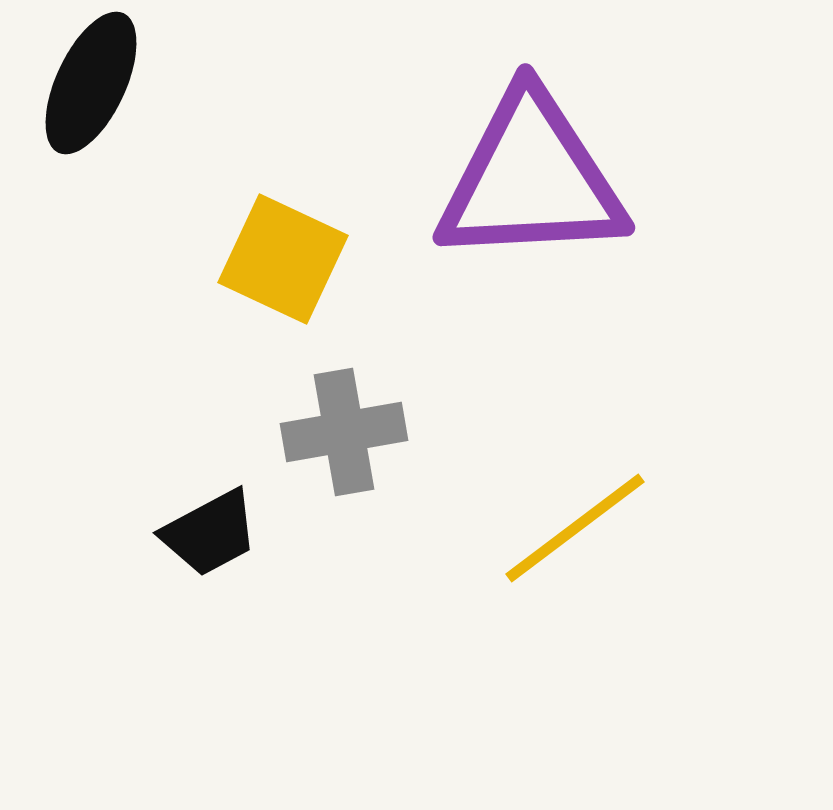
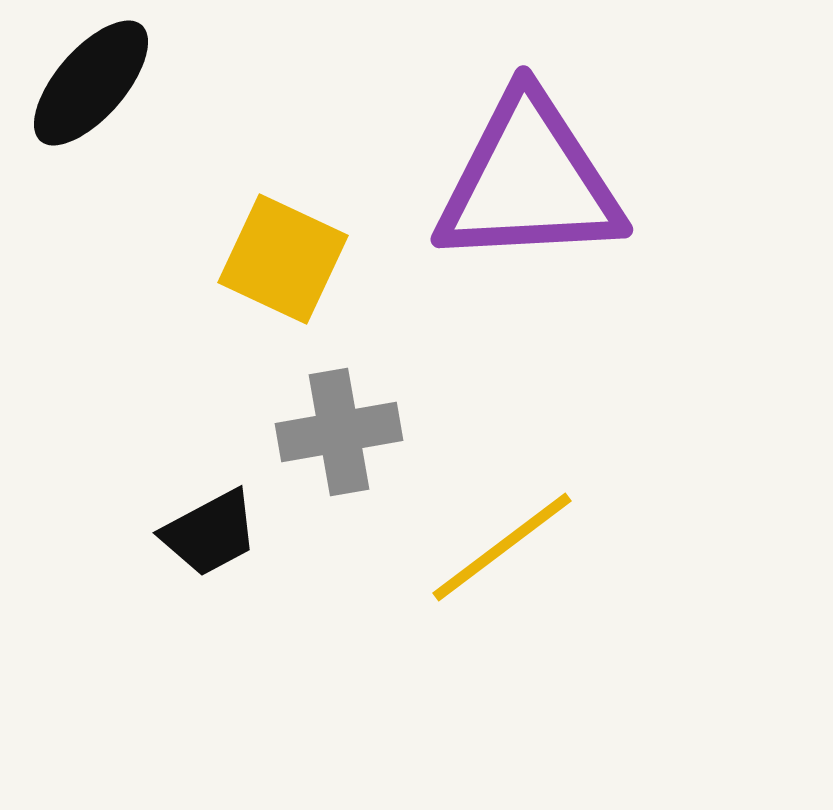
black ellipse: rotated 16 degrees clockwise
purple triangle: moved 2 px left, 2 px down
gray cross: moved 5 px left
yellow line: moved 73 px left, 19 px down
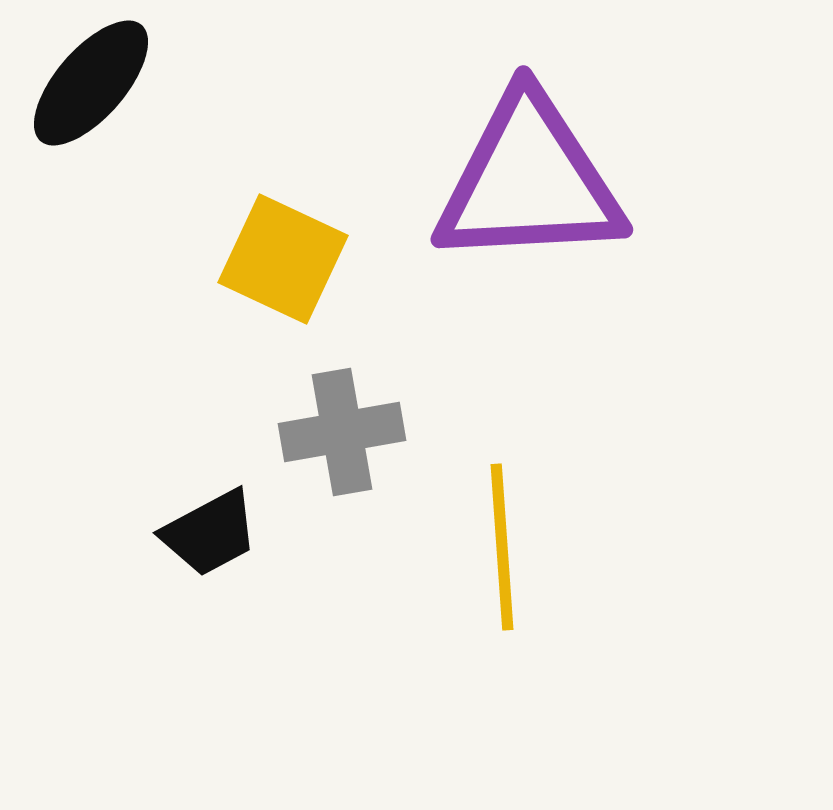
gray cross: moved 3 px right
yellow line: rotated 57 degrees counterclockwise
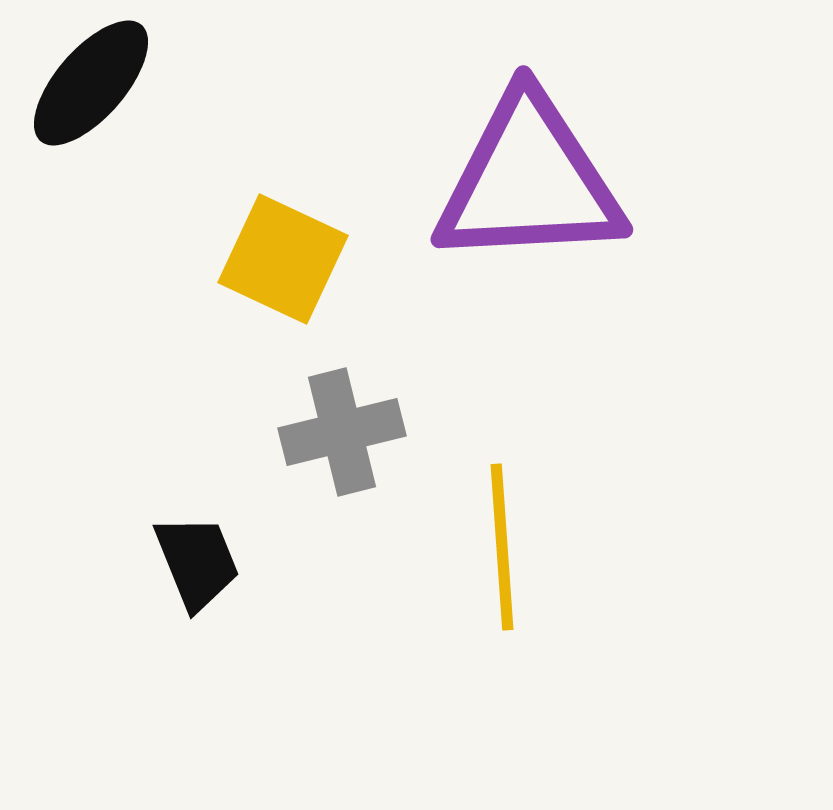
gray cross: rotated 4 degrees counterclockwise
black trapezoid: moved 13 px left, 29 px down; rotated 84 degrees counterclockwise
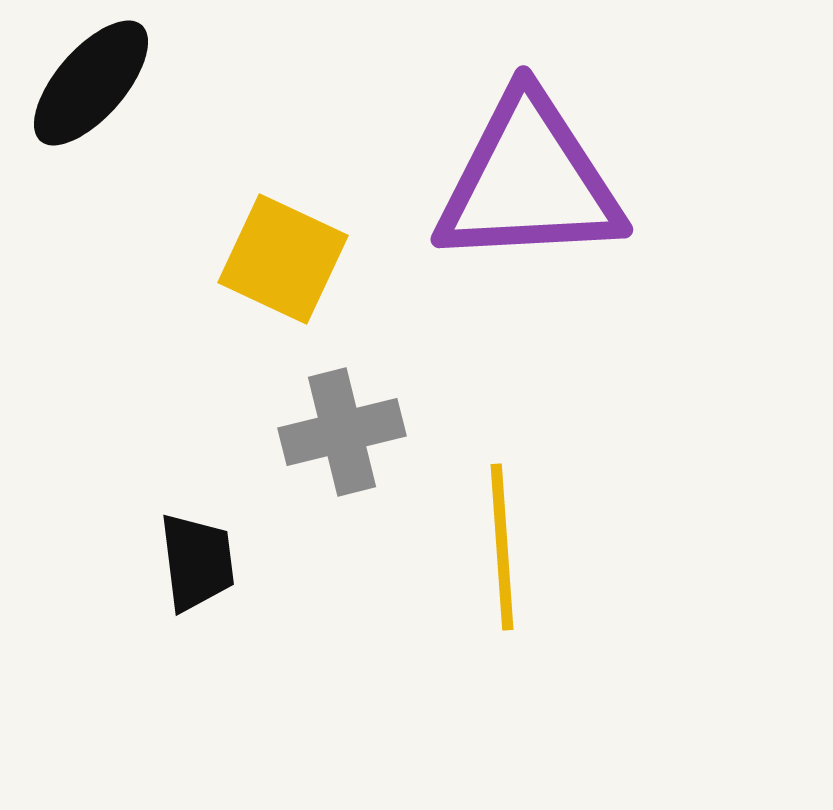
black trapezoid: rotated 15 degrees clockwise
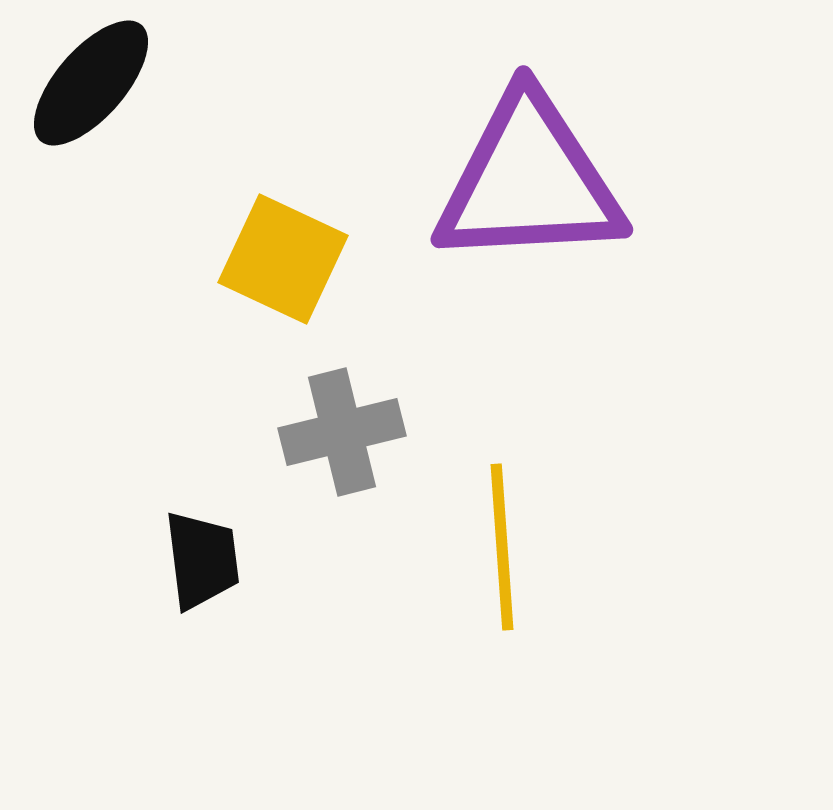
black trapezoid: moved 5 px right, 2 px up
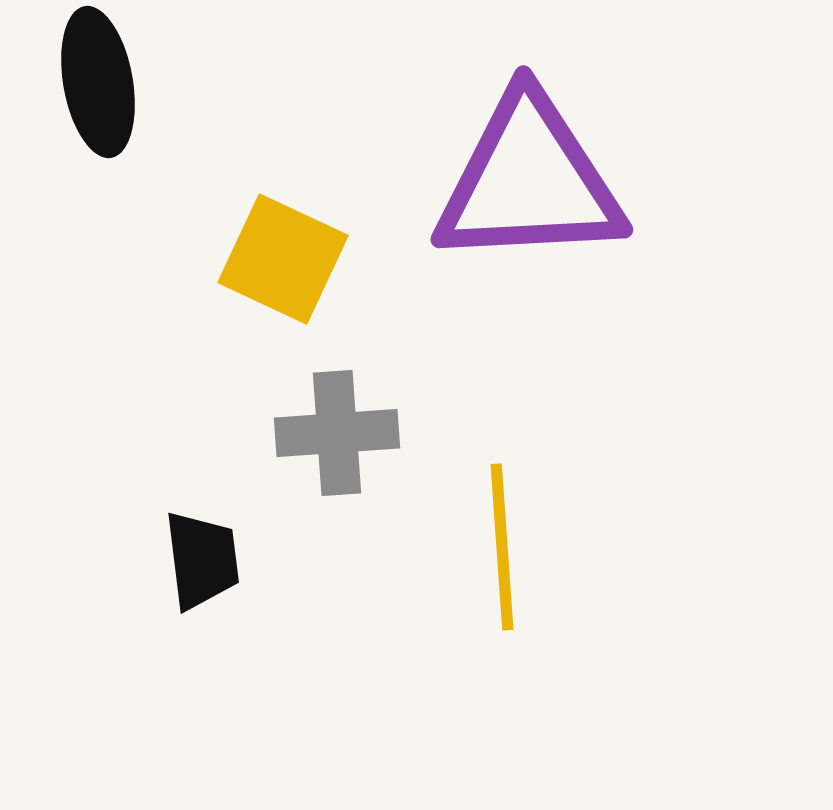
black ellipse: moved 7 px right, 1 px up; rotated 51 degrees counterclockwise
gray cross: moved 5 px left, 1 px down; rotated 10 degrees clockwise
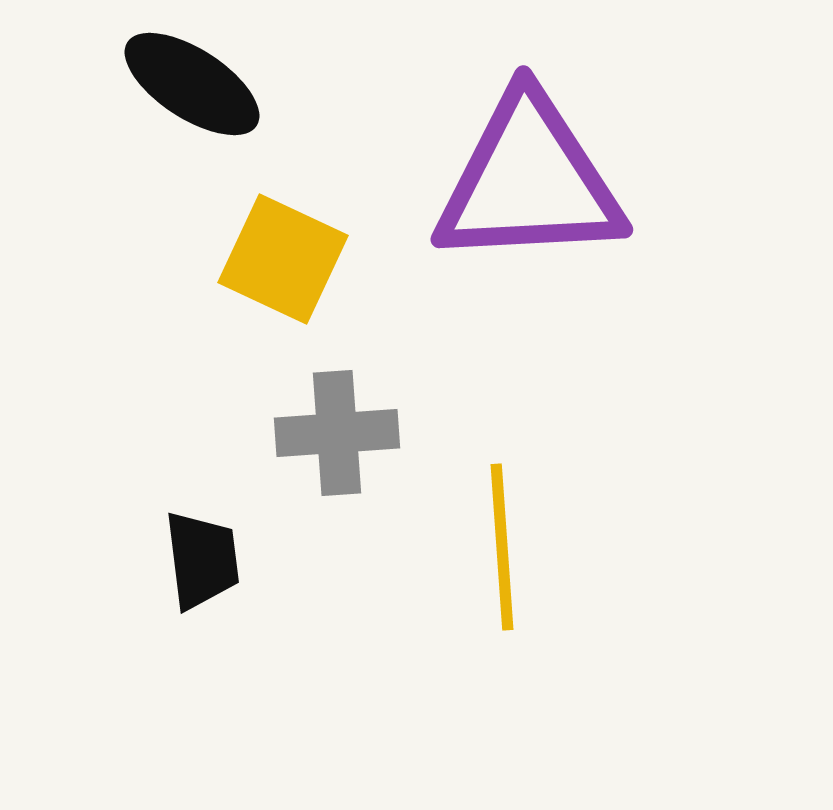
black ellipse: moved 94 px right, 2 px down; rotated 47 degrees counterclockwise
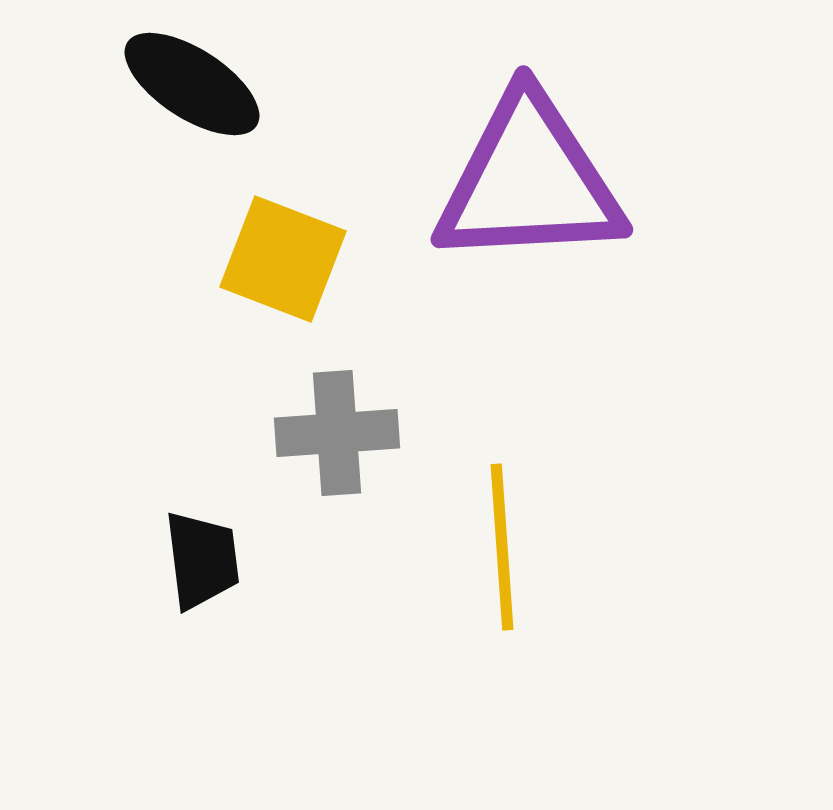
yellow square: rotated 4 degrees counterclockwise
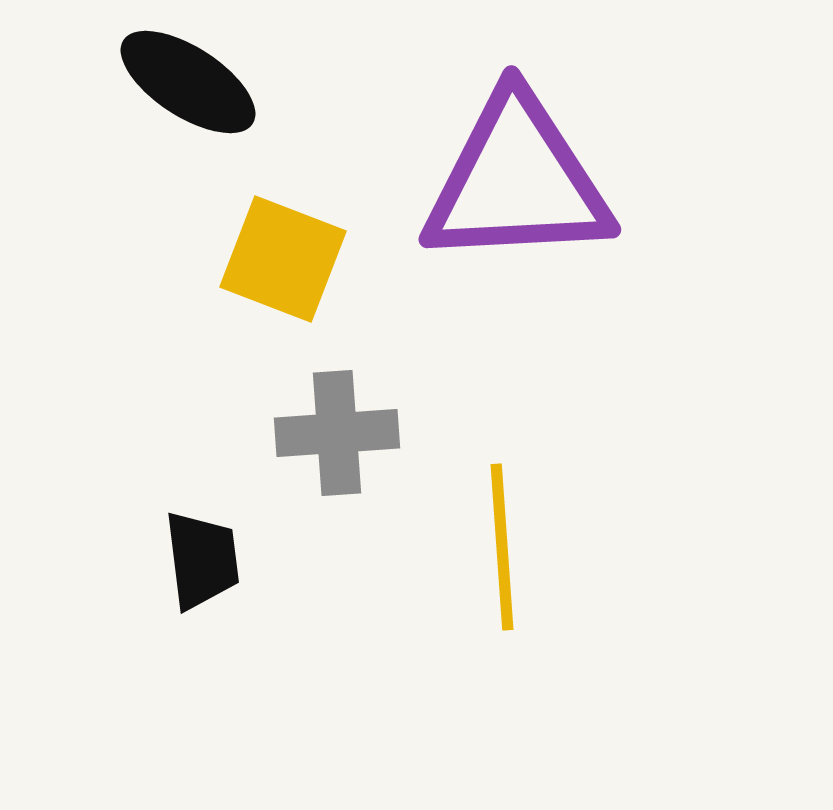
black ellipse: moved 4 px left, 2 px up
purple triangle: moved 12 px left
